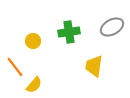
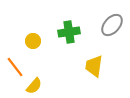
gray ellipse: moved 2 px up; rotated 20 degrees counterclockwise
yellow semicircle: moved 1 px down
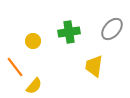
gray ellipse: moved 4 px down
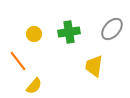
yellow circle: moved 1 px right, 7 px up
orange line: moved 3 px right, 6 px up
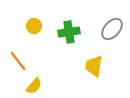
yellow circle: moved 8 px up
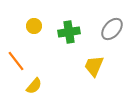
orange line: moved 2 px left
yellow trapezoid: rotated 15 degrees clockwise
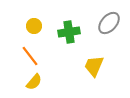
gray ellipse: moved 3 px left, 6 px up
orange line: moved 14 px right, 5 px up
yellow semicircle: moved 4 px up
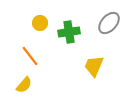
yellow circle: moved 6 px right, 3 px up
yellow semicircle: moved 10 px left, 3 px down
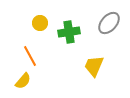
orange line: rotated 10 degrees clockwise
yellow semicircle: moved 1 px left, 4 px up
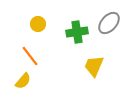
yellow circle: moved 2 px left, 1 px down
green cross: moved 8 px right
orange line: rotated 10 degrees counterclockwise
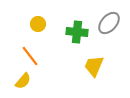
green cross: rotated 15 degrees clockwise
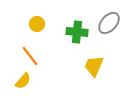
yellow circle: moved 1 px left
